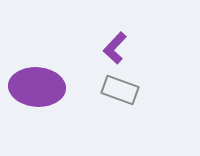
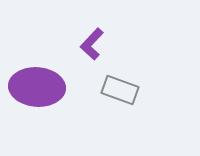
purple L-shape: moved 23 px left, 4 px up
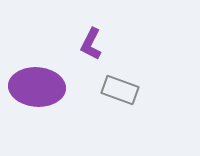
purple L-shape: moved 1 px left; rotated 16 degrees counterclockwise
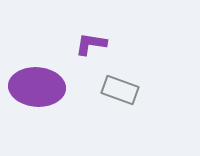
purple L-shape: rotated 72 degrees clockwise
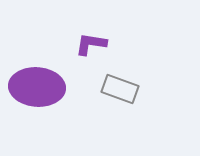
gray rectangle: moved 1 px up
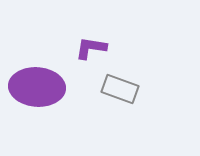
purple L-shape: moved 4 px down
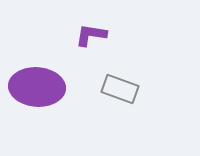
purple L-shape: moved 13 px up
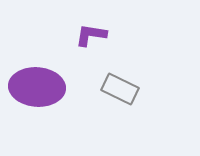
gray rectangle: rotated 6 degrees clockwise
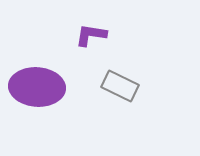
gray rectangle: moved 3 px up
